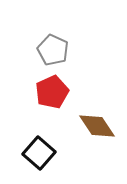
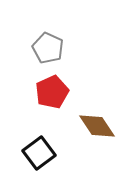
gray pentagon: moved 5 px left, 2 px up
black square: rotated 12 degrees clockwise
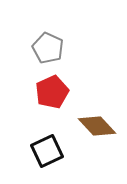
brown diamond: rotated 9 degrees counterclockwise
black square: moved 8 px right, 2 px up; rotated 12 degrees clockwise
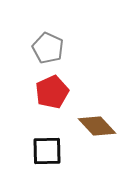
black square: rotated 24 degrees clockwise
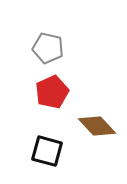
gray pentagon: rotated 12 degrees counterclockwise
black square: rotated 16 degrees clockwise
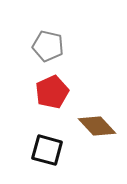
gray pentagon: moved 2 px up
black square: moved 1 px up
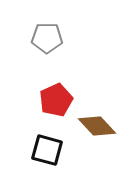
gray pentagon: moved 1 px left, 8 px up; rotated 12 degrees counterclockwise
red pentagon: moved 4 px right, 8 px down
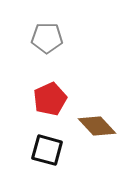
red pentagon: moved 6 px left, 1 px up
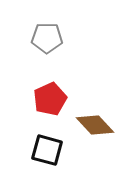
brown diamond: moved 2 px left, 1 px up
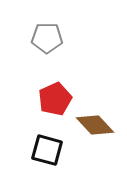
red pentagon: moved 5 px right
